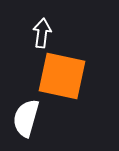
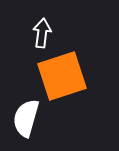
orange square: rotated 30 degrees counterclockwise
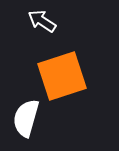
white arrow: moved 12 px up; rotated 64 degrees counterclockwise
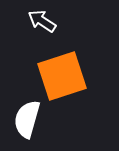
white semicircle: moved 1 px right, 1 px down
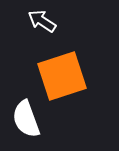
white semicircle: moved 1 px left; rotated 36 degrees counterclockwise
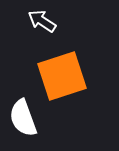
white semicircle: moved 3 px left, 1 px up
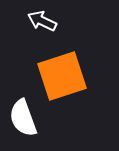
white arrow: rotated 8 degrees counterclockwise
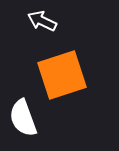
orange square: moved 1 px up
